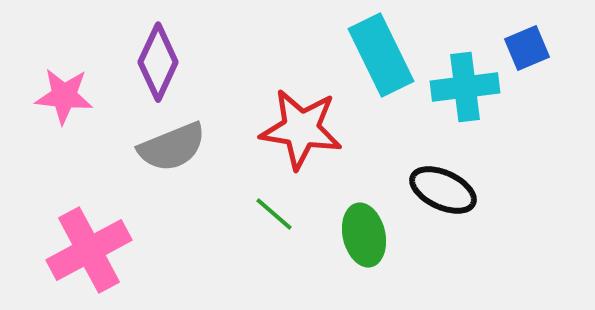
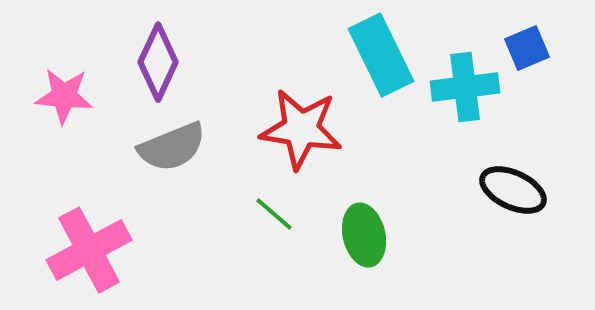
black ellipse: moved 70 px right
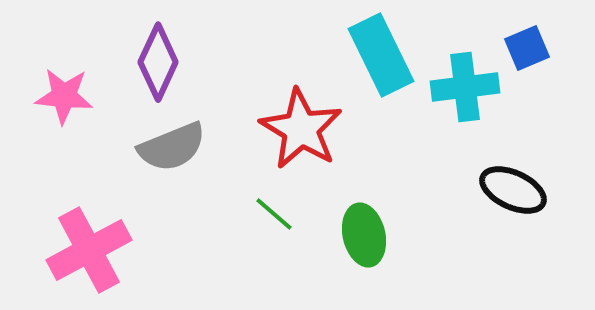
red star: rotated 22 degrees clockwise
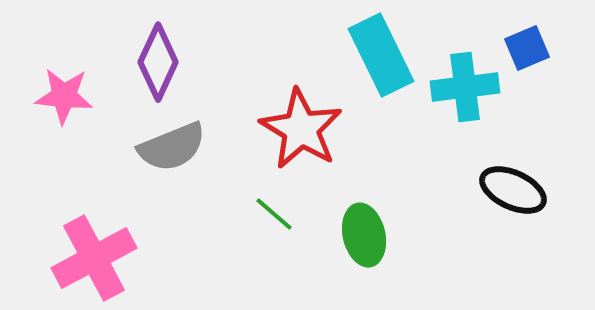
pink cross: moved 5 px right, 8 px down
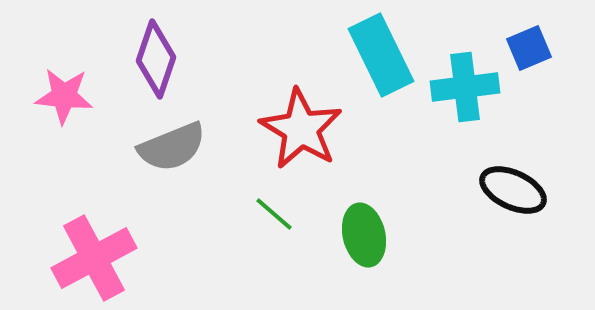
blue square: moved 2 px right
purple diamond: moved 2 px left, 3 px up; rotated 6 degrees counterclockwise
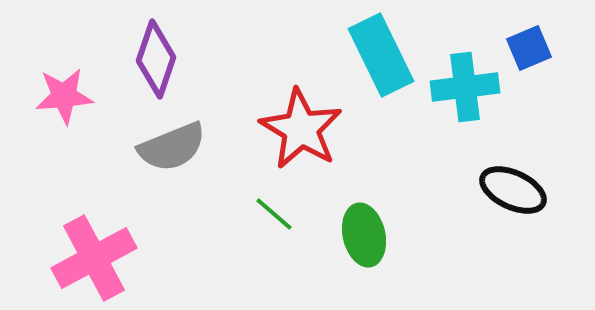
pink star: rotated 10 degrees counterclockwise
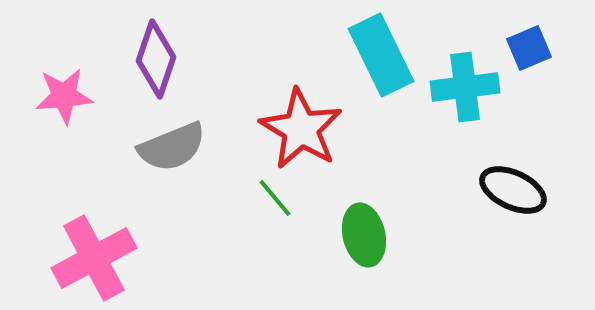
green line: moved 1 px right, 16 px up; rotated 9 degrees clockwise
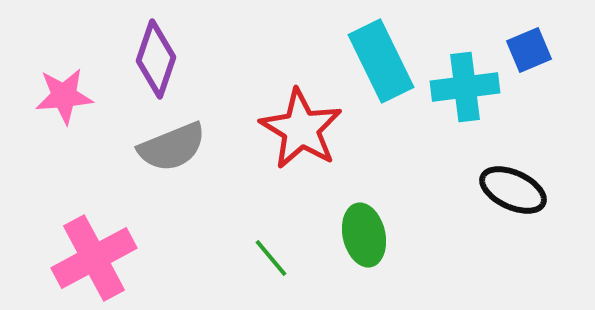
blue square: moved 2 px down
cyan rectangle: moved 6 px down
green line: moved 4 px left, 60 px down
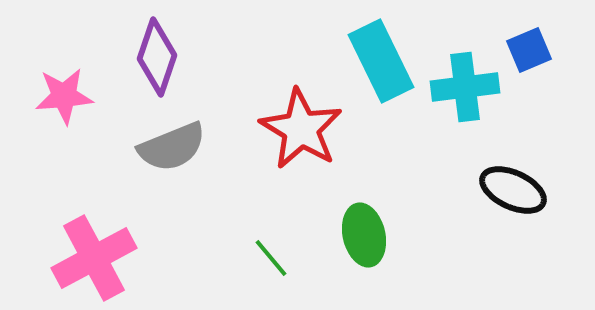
purple diamond: moved 1 px right, 2 px up
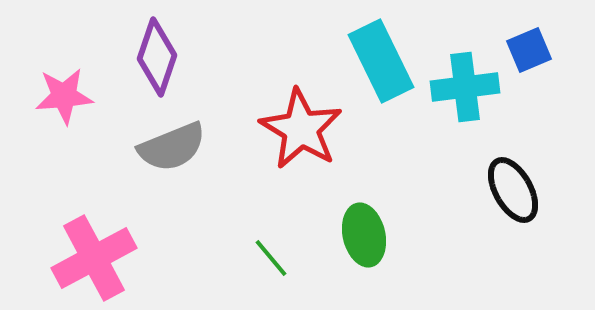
black ellipse: rotated 36 degrees clockwise
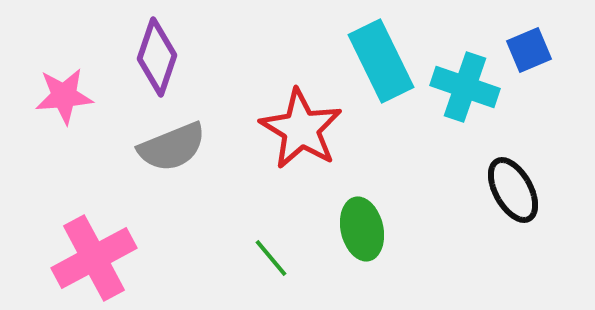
cyan cross: rotated 26 degrees clockwise
green ellipse: moved 2 px left, 6 px up
